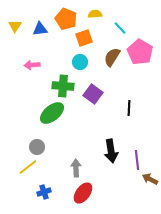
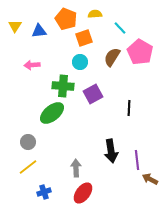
blue triangle: moved 1 px left, 2 px down
purple square: rotated 24 degrees clockwise
gray circle: moved 9 px left, 5 px up
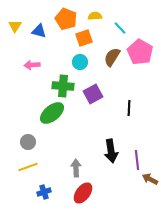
yellow semicircle: moved 2 px down
blue triangle: rotated 21 degrees clockwise
yellow line: rotated 18 degrees clockwise
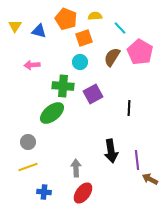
blue cross: rotated 24 degrees clockwise
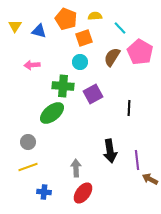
black arrow: moved 1 px left
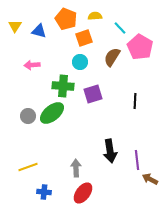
pink pentagon: moved 5 px up
purple square: rotated 12 degrees clockwise
black line: moved 6 px right, 7 px up
gray circle: moved 26 px up
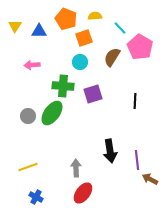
blue triangle: rotated 14 degrees counterclockwise
green ellipse: rotated 15 degrees counterclockwise
blue cross: moved 8 px left, 5 px down; rotated 24 degrees clockwise
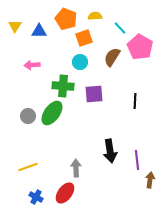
purple square: moved 1 px right; rotated 12 degrees clockwise
brown arrow: moved 1 px down; rotated 70 degrees clockwise
red ellipse: moved 18 px left
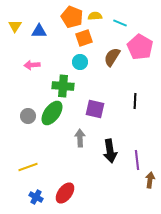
orange pentagon: moved 6 px right, 2 px up
cyan line: moved 5 px up; rotated 24 degrees counterclockwise
purple square: moved 1 px right, 15 px down; rotated 18 degrees clockwise
gray arrow: moved 4 px right, 30 px up
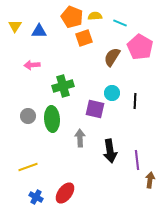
cyan circle: moved 32 px right, 31 px down
green cross: rotated 20 degrees counterclockwise
green ellipse: moved 6 px down; rotated 40 degrees counterclockwise
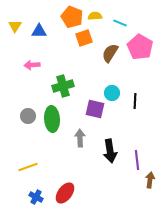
brown semicircle: moved 2 px left, 4 px up
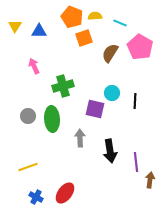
pink arrow: moved 2 px right, 1 px down; rotated 70 degrees clockwise
purple line: moved 1 px left, 2 px down
